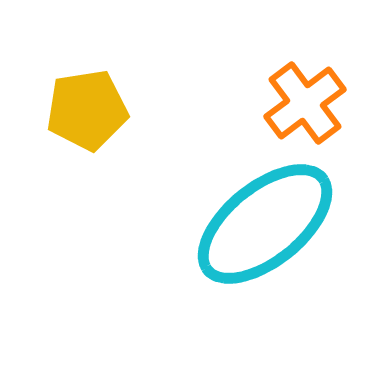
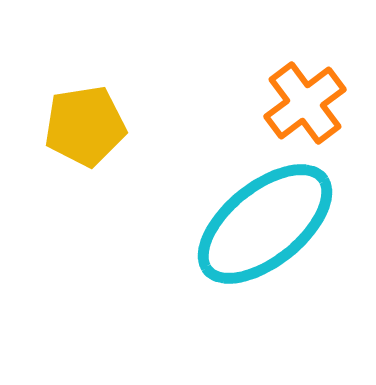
yellow pentagon: moved 2 px left, 16 px down
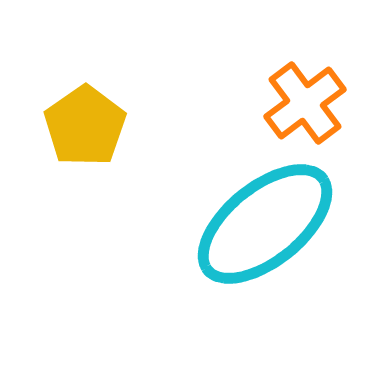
yellow pentagon: rotated 26 degrees counterclockwise
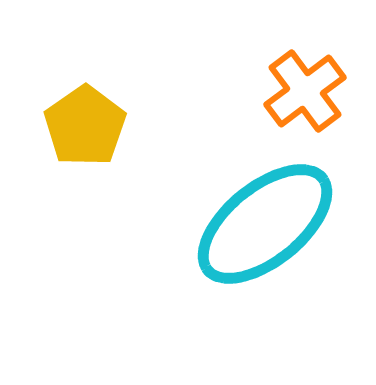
orange cross: moved 12 px up
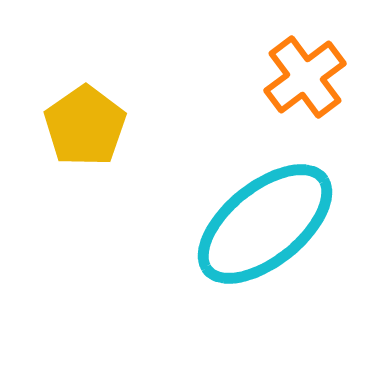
orange cross: moved 14 px up
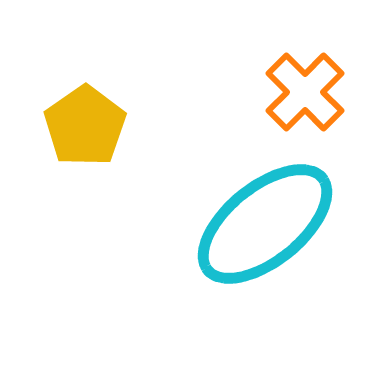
orange cross: moved 15 px down; rotated 8 degrees counterclockwise
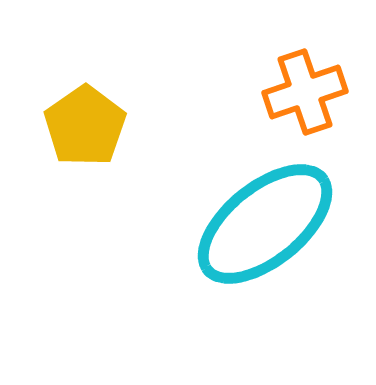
orange cross: rotated 26 degrees clockwise
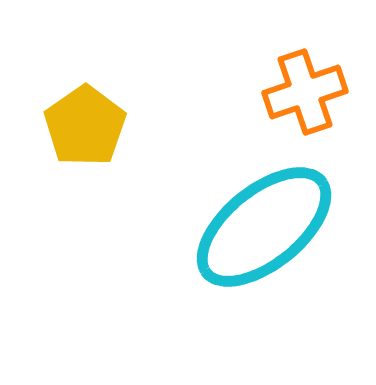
cyan ellipse: moved 1 px left, 3 px down
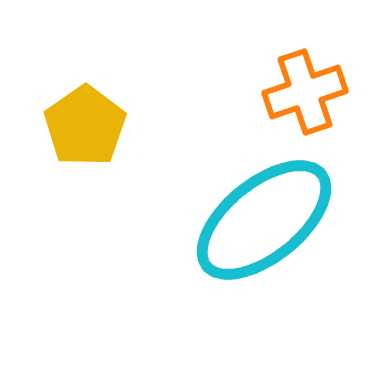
cyan ellipse: moved 7 px up
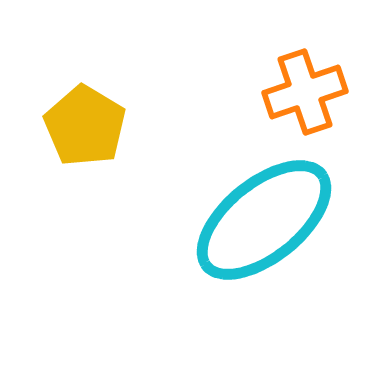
yellow pentagon: rotated 6 degrees counterclockwise
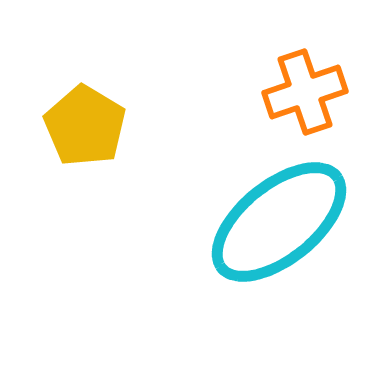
cyan ellipse: moved 15 px right, 2 px down
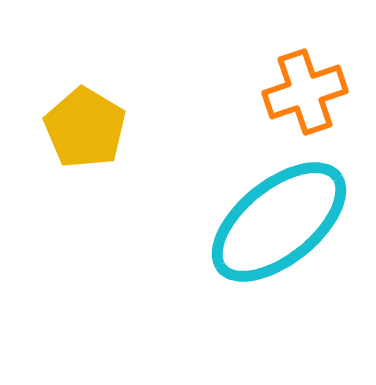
yellow pentagon: moved 2 px down
